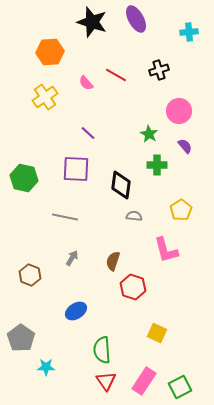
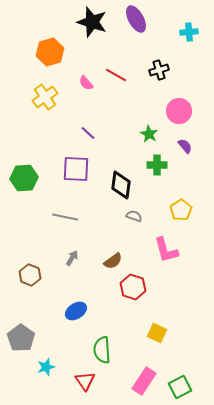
orange hexagon: rotated 12 degrees counterclockwise
green hexagon: rotated 16 degrees counterclockwise
gray semicircle: rotated 14 degrees clockwise
brown semicircle: rotated 144 degrees counterclockwise
cyan star: rotated 18 degrees counterclockwise
red triangle: moved 21 px left
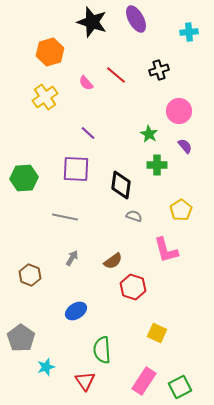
red line: rotated 10 degrees clockwise
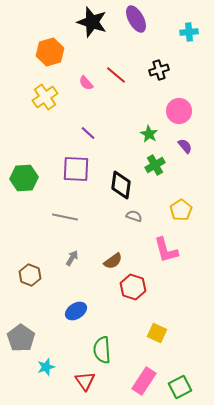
green cross: moved 2 px left; rotated 30 degrees counterclockwise
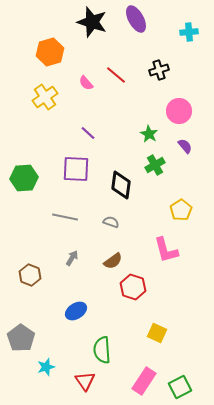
gray semicircle: moved 23 px left, 6 px down
